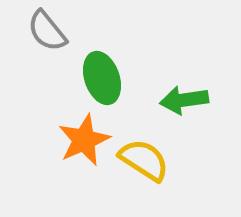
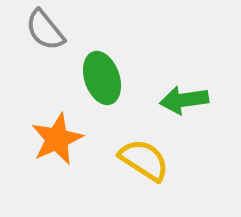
gray semicircle: moved 2 px left, 1 px up
orange star: moved 27 px left, 1 px up
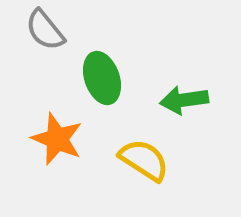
orange star: rotated 26 degrees counterclockwise
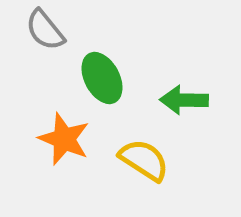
green ellipse: rotated 9 degrees counterclockwise
green arrow: rotated 9 degrees clockwise
orange star: moved 7 px right
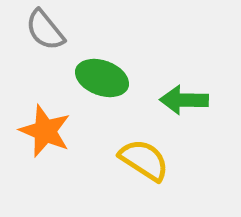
green ellipse: rotated 42 degrees counterclockwise
orange star: moved 19 px left, 8 px up
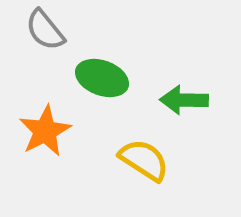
orange star: rotated 22 degrees clockwise
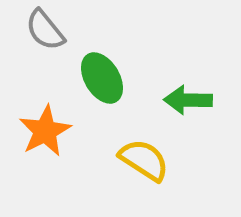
green ellipse: rotated 39 degrees clockwise
green arrow: moved 4 px right
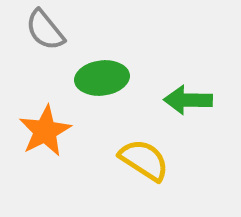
green ellipse: rotated 66 degrees counterclockwise
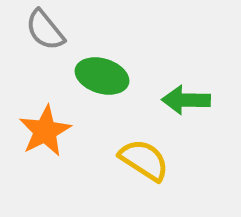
green ellipse: moved 2 px up; rotated 24 degrees clockwise
green arrow: moved 2 px left
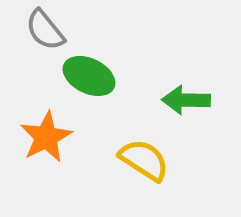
green ellipse: moved 13 px left; rotated 9 degrees clockwise
orange star: moved 1 px right, 6 px down
